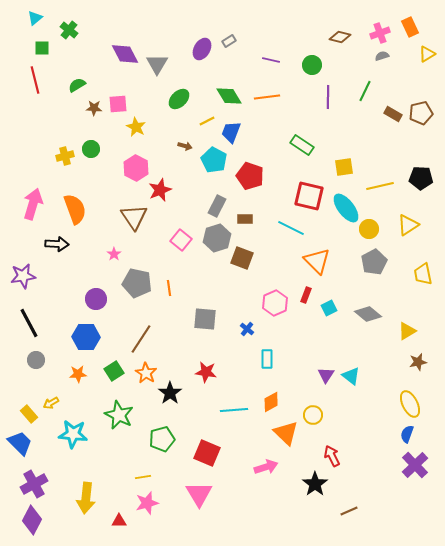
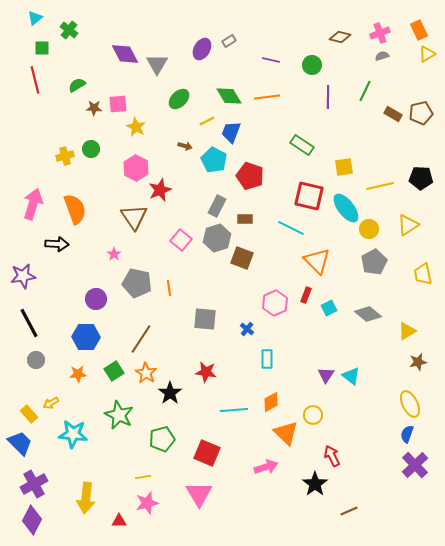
orange rectangle at (410, 27): moved 9 px right, 3 px down
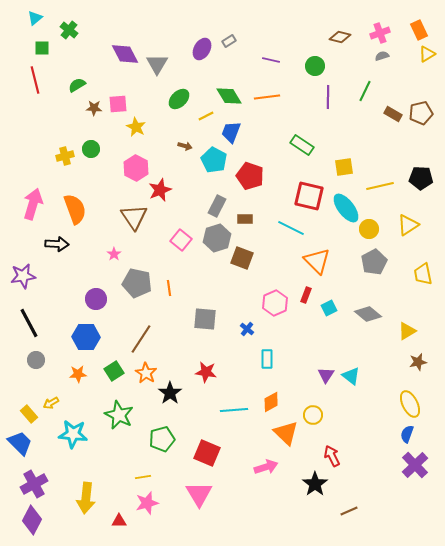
green circle at (312, 65): moved 3 px right, 1 px down
yellow line at (207, 121): moved 1 px left, 5 px up
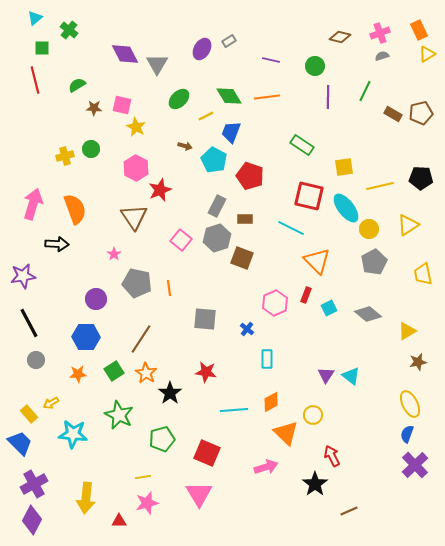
pink square at (118, 104): moved 4 px right, 1 px down; rotated 18 degrees clockwise
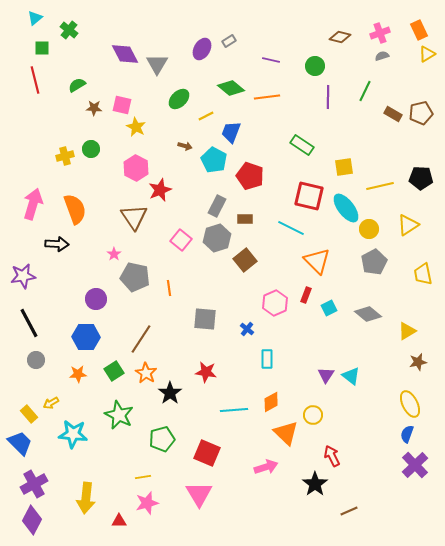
green diamond at (229, 96): moved 2 px right, 8 px up; rotated 20 degrees counterclockwise
brown square at (242, 258): moved 3 px right, 2 px down; rotated 30 degrees clockwise
gray pentagon at (137, 283): moved 2 px left, 6 px up
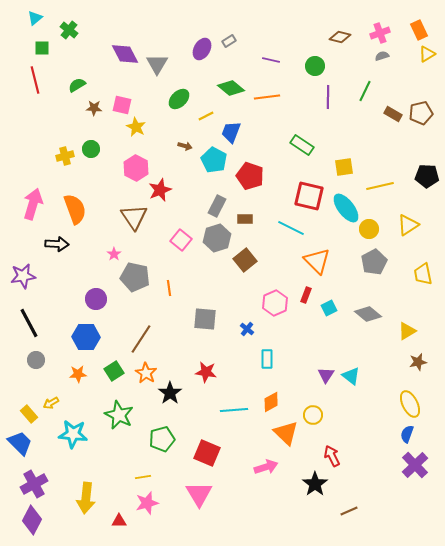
black pentagon at (421, 178): moved 6 px right, 2 px up
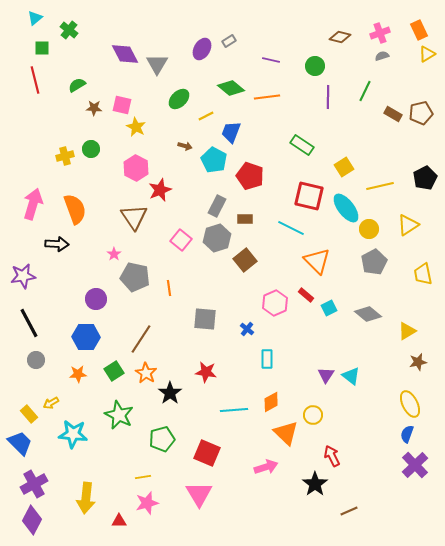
yellow square at (344, 167): rotated 24 degrees counterclockwise
black pentagon at (427, 176): moved 2 px left, 2 px down; rotated 30 degrees counterclockwise
red rectangle at (306, 295): rotated 70 degrees counterclockwise
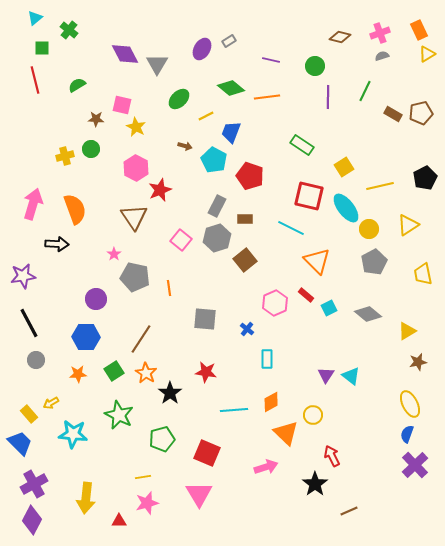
brown star at (94, 108): moved 2 px right, 11 px down
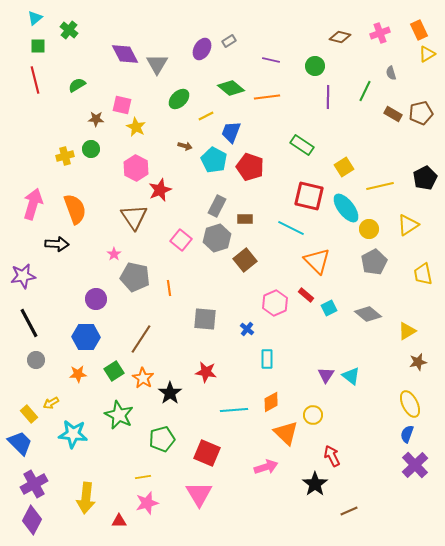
green square at (42, 48): moved 4 px left, 2 px up
gray semicircle at (382, 56): moved 9 px right, 17 px down; rotated 88 degrees counterclockwise
red pentagon at (250, 176): moved 9 px up
orange star at (146, 373): moved 3 px left, 5 px down
